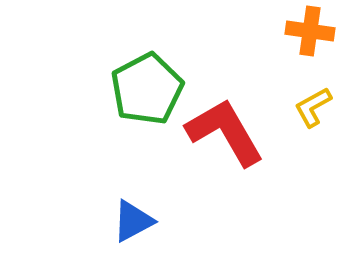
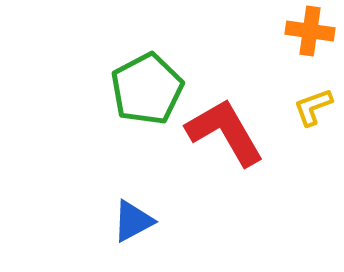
yellow L-shape: rotated 9 degrees clockwise
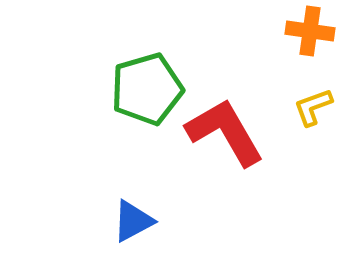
green pentagon: rotated 12 degrees clockwise
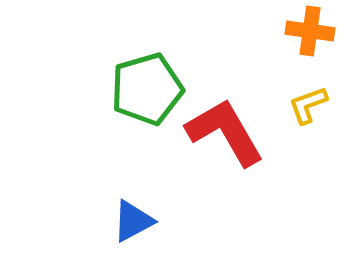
yellow L-shape: moved 5 px left, 2 px up
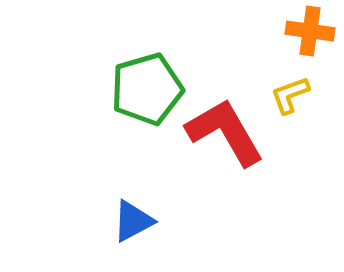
yellow L-shape: moved 18 px left, 10 px up
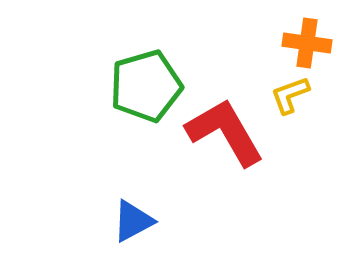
orange cross: moved 3 px left, 12 px down
green pentagon: moved 1 px left, 3 px up
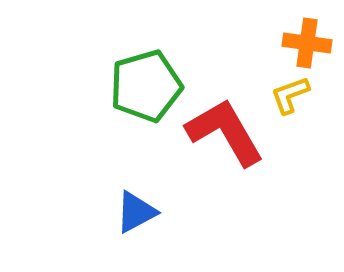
blue triangle: moved 3 px right, 9 px up
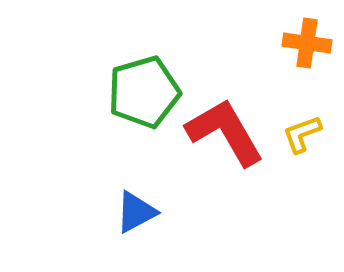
green pentagon: moved 2 px left, 6 px down
yellow L-shape: moved 12 px right, 39 px down
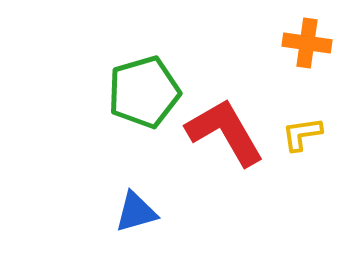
yellow L-shape: rotated 12 degrees clockwise
blue triangle: rotated 12 degrees clockwise
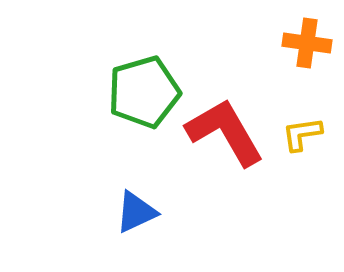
blue triangle: rotated 9 degrees counterclockwise
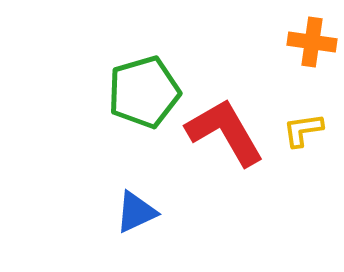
orange cross: moved 5 px right, 1 px up
yellow L-shape: moved 1 px right, 4 px up
